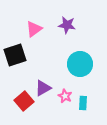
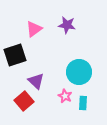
cyan circle: moved 1 px left, 8 px down
purple triangle: moved 7 px left, 7 px up; rotated 48 degrees counterclockwise
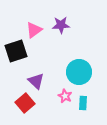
purple star: moved 6 px left; rotated 12 degrees counterclockwise
pink triangle: moved 1 px down
black square: moved 1 px right, 4 px up
red square: moved 1 px right, 2 px down
